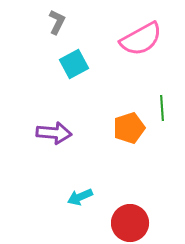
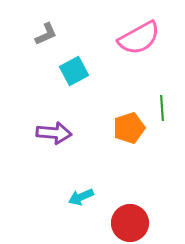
gray L-shape: moved 11 px left, 12 px down; rotated 40 degrees clockwise
pink semicircle: moved 2 px left, 1 px up
cyan square: moved 7 px down
cyan arrow: moved 1 px right
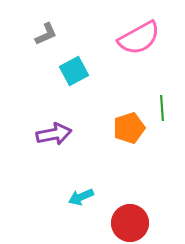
purple arrow: moved 1 px down; rotated 16 degrees counterclockwise
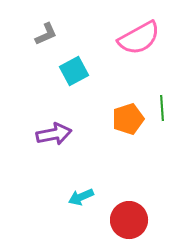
orange pentagon: moved 1 px left, 9 px up
red circle: moved 1 px left, 3 px up
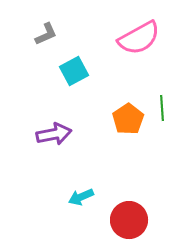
orange pentagon: rotated 16 degrees counterclockwise
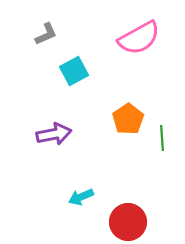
green line: moved 30 px down
red circle: moved 1 px left, 2 px down
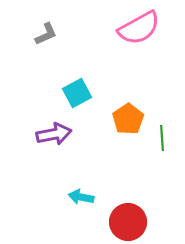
pink semicircle: moved 10 px up
cyan square: moved 3 px right, 22 px down
cyan arrow: rotated 35 degrees clockwise
